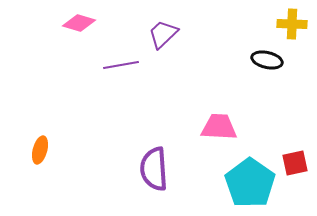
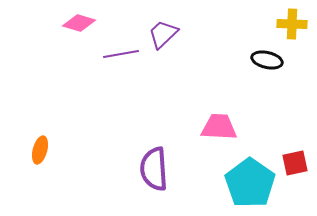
purple line: moved 11 px up
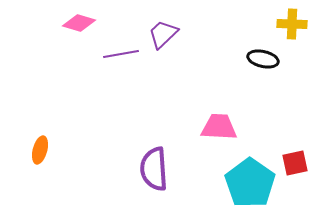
black ellipse: moved 4 px left, 1 px up
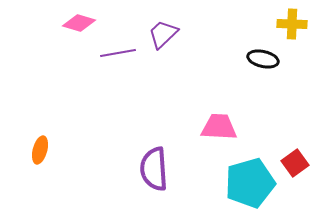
purple line: moved 3 px left, 1 px up
red square: rotated 24 degrees counterclockwise
cyan pentagon: rotated 21 degrees clockwise
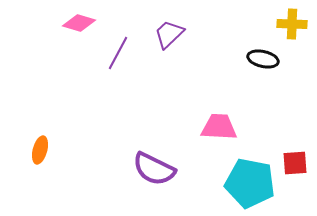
purple trapezoid: moved 6 px right
purple line: rotated 52 degrees counterclockwise
red square: rotated 32 degrees clockwise
purple semicircle: rotated 60 degrees counterclockwise
cyan pentagon: rotated 27 degrees clockwise
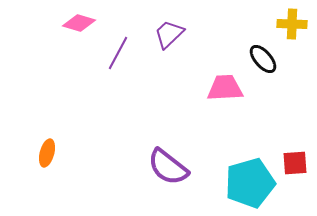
black ellipse: rotated 36 degrees clockwise
pink trapezoid: moved 6 px right, 39 px up; rotated 6 degrees counterclockwise
orange ellipse: moved 7 px right, 3 px down
purple semicircle: moved 14 px right, 2 px up; rotated 12 degrees clockwise
cyan pentagon: rotated 27 degrees counterclockwise
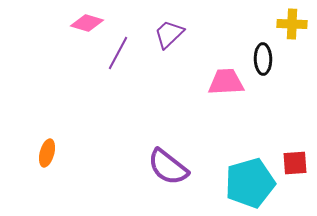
pink diamond: moved 8 px right
black ellipse: rotated 40 degrees clockwise
pink trapezoid: moved 1 px right, 6 px up
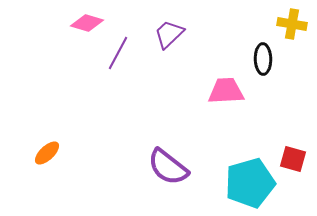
yellow cross: rotated 8 degrees clockwise
pink trapezoid: moved 9 px down
orange ellipse: rotated 32 degrees clockwise
red square: moved 2 px left, 4 px up; rotated 20 degrees clockwise
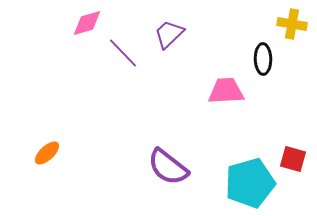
pink diamond: rotated 32 degrees counterclockwise
purple line: moved 5 px right; rotated 72 degrees counterclockwise
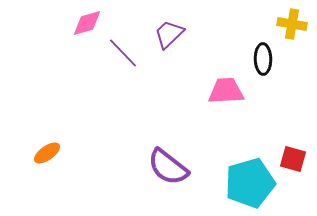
orange ellipse: rotated 8 degrees clockwise
